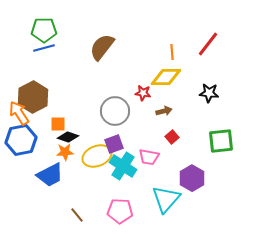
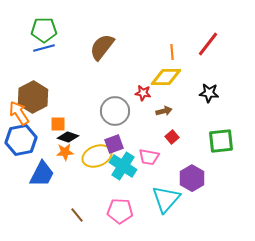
blue trapezoid: moved 8 px left, 1 px up; rotated 36 degrees counterclockwise
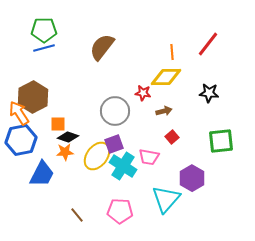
yellow ellipse: rotated 32 degrees counterclockwise
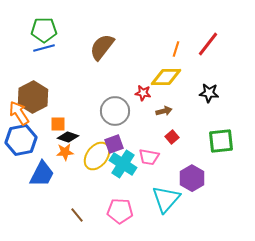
orange line: moved 4 px right, 3 px up; rotated 21 degrees clockwise
cyan cross: moved 2 px up
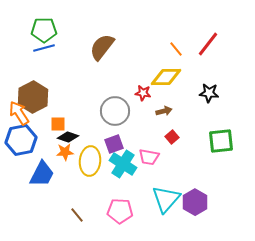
orange line: rotated 56 degrees counterclockwise
yellow ellipse: moved 7 px left, 5 px down; rotated 32 degrees counterclockwise
purple hexagon: moved 3 px right, 24 px down
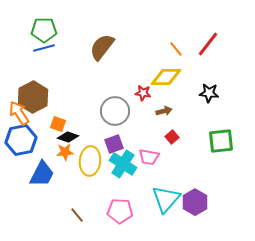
orange square: rotated 21 degrees clockwise
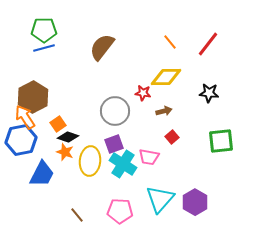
orange line: moved 6 px left, 7 px up
orange arrow: moved 6 px right, 4 px down
orange square: rotated 35 degrees clockwise
orange star: rotated 24 degrees clockwise
cyan triangle: moved 6 px left
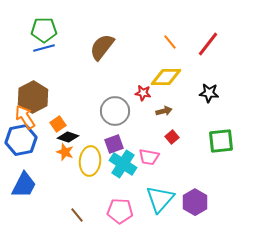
blue trapezoid: moved 18 px left, 11 px down
